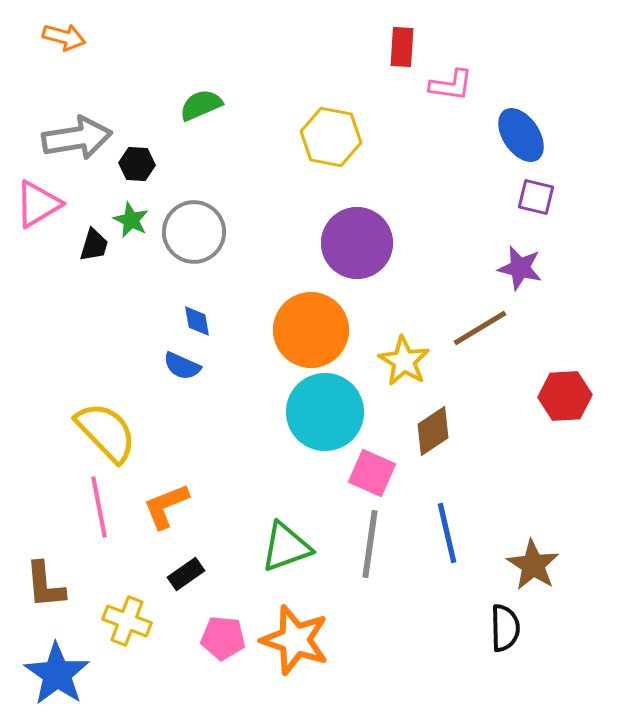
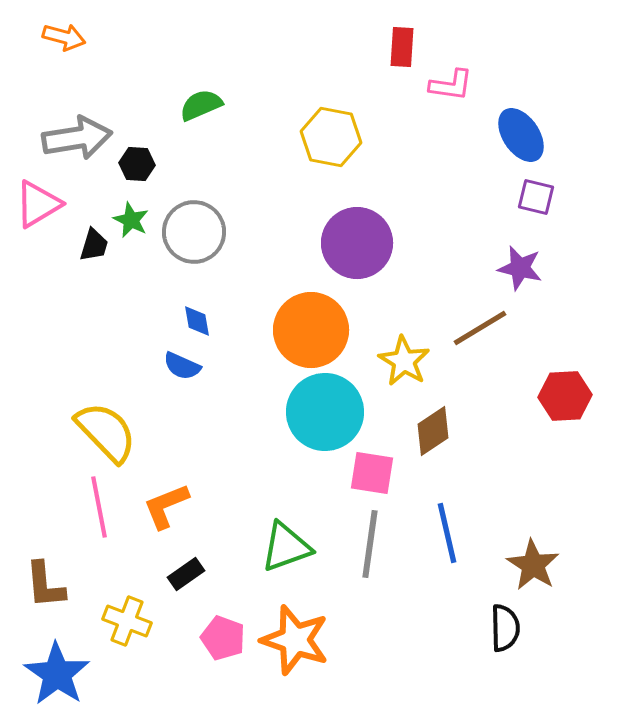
pink square: rotated 15 degrees counterclockwise
pink pentagon: rotated 15 degrees clockwise
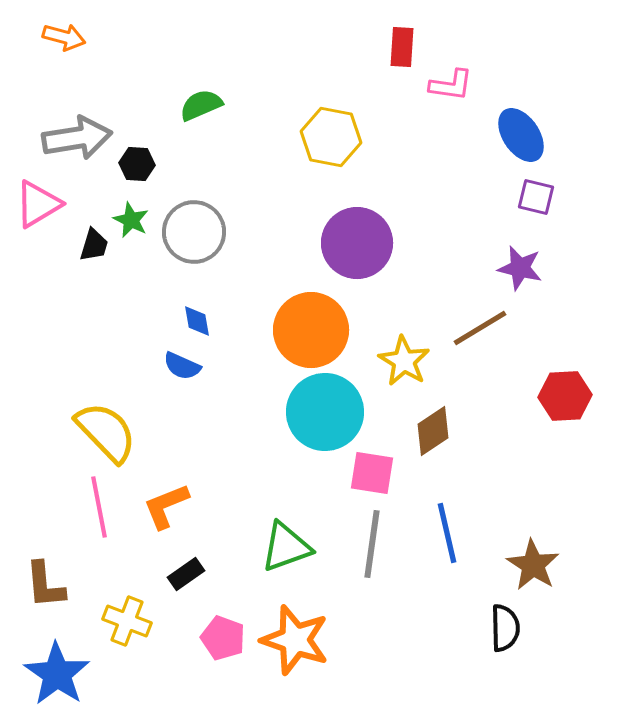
gray line: moved 2 px right
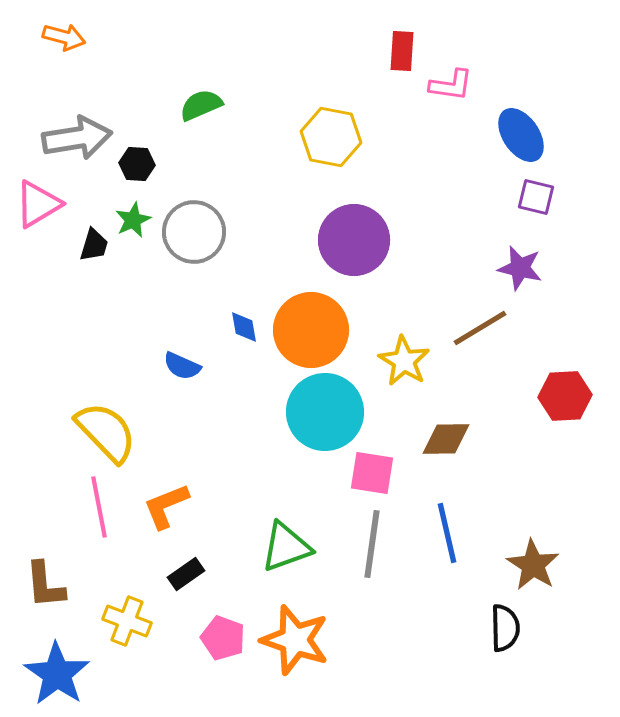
red rectangle: moved 4 px down
green star: moved 2 px right; rotated 21 degrees clockwise
purple circle: moved 3 px left, 3 px up
blue diamond: moved 47 px right, 6 px down
brown diamond: moved 13 px right, 8 px down; rotated 33 degrees clockwise
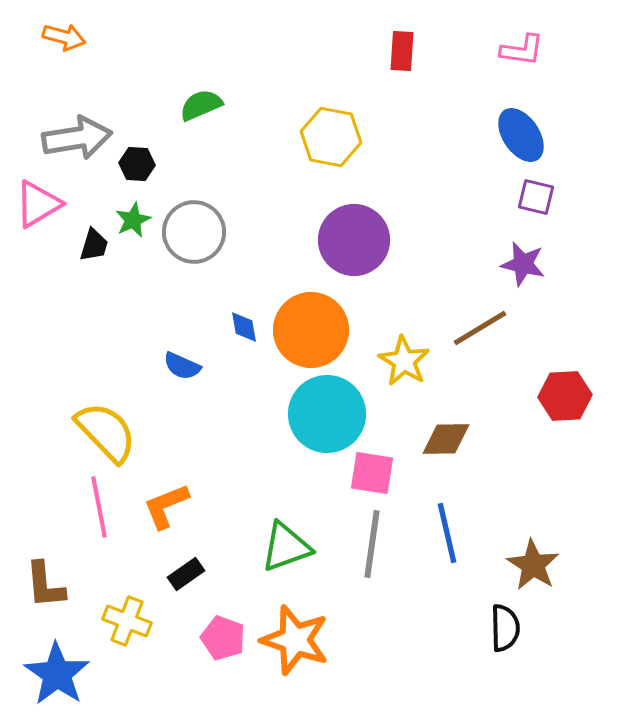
pink L-shape: moved 71 px right, 35 px up
purple star: moved 3 px right, 4 px up
cyan circle: moved 2 px right, 2 px down
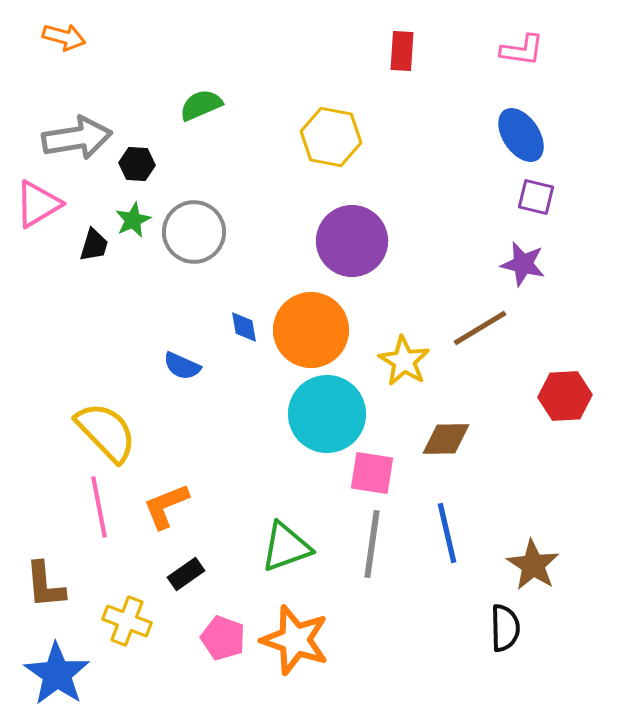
purple circle: moved 2 px left, 1 px down
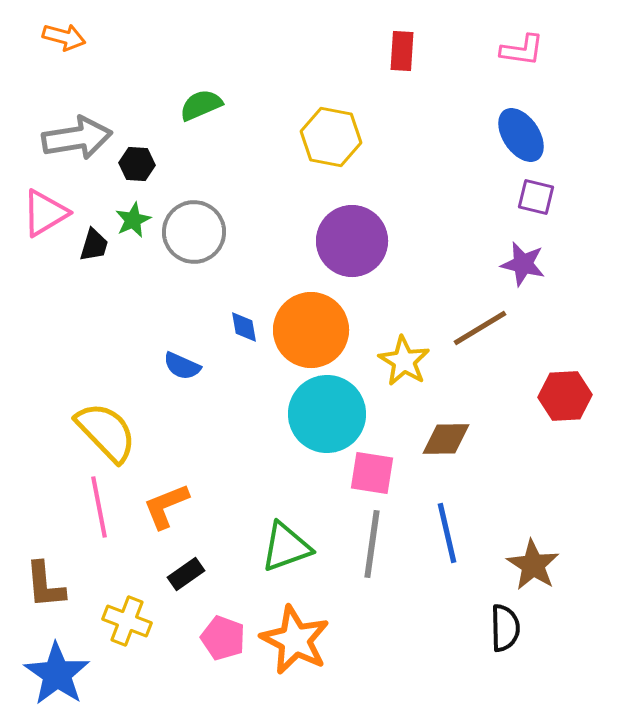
pink triangle: moved 7 px right, 9 px down
orange star: rotated 8 degrees clockwise
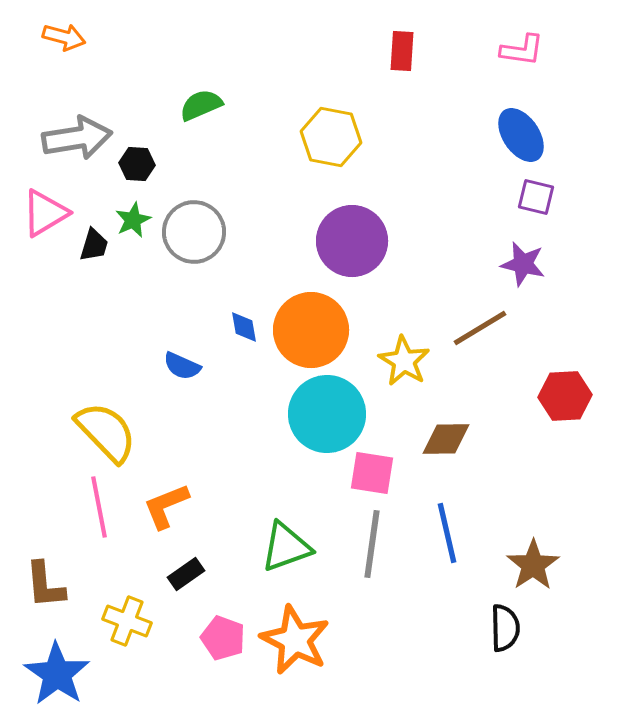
brown star: rotated 6 degrees clockwise
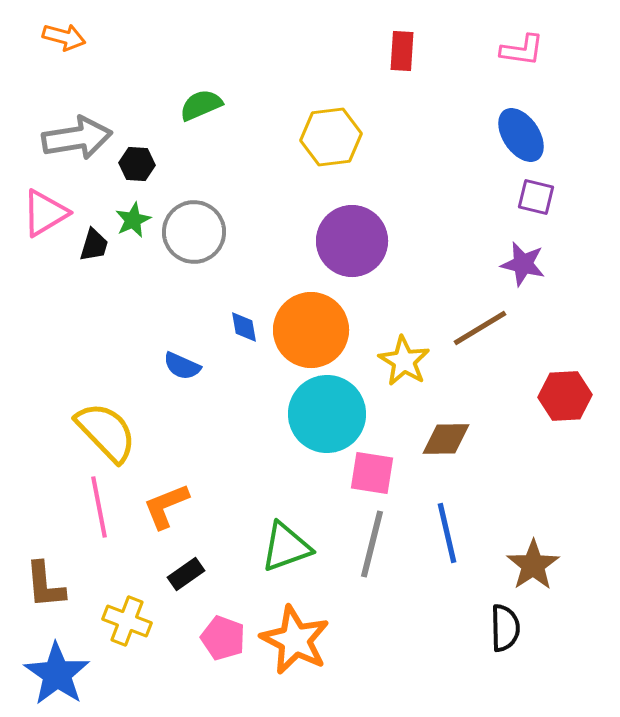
yellow hexagon: rotated 18 degrees counterclockwise
gray line: rotated 6 degrees clockwise
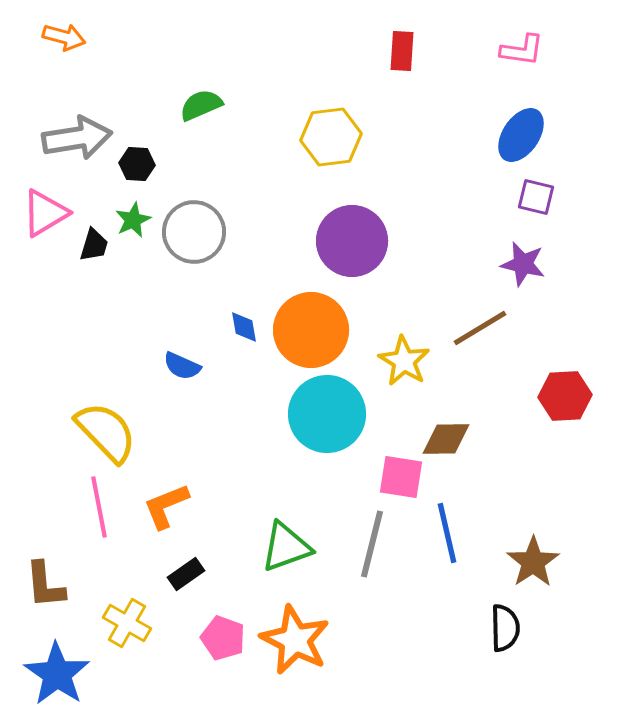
blue ellipse: rotated 68 degrees clockwise
pink square: moved 29 px right, 4 px down
brown star: moved 3 px up
yellow cross: moved 2 px down; rotated 9 degrees clockwise
